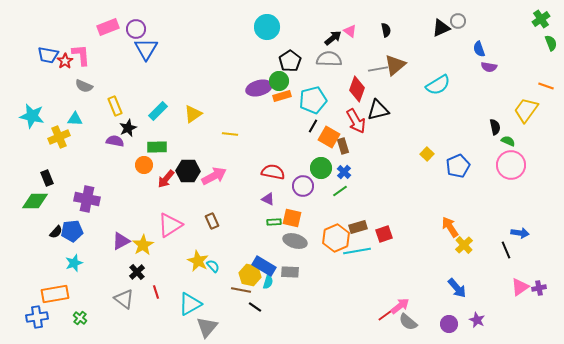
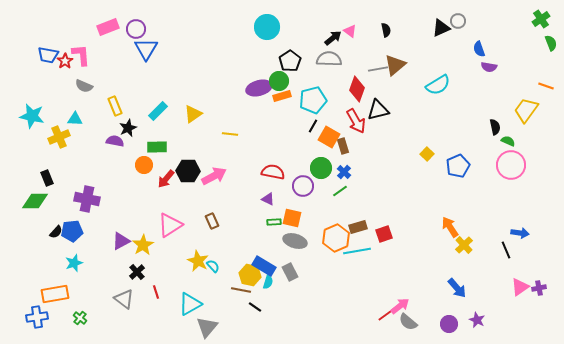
gray rectangle at (290, 272): rotated 60 degrees clockwise
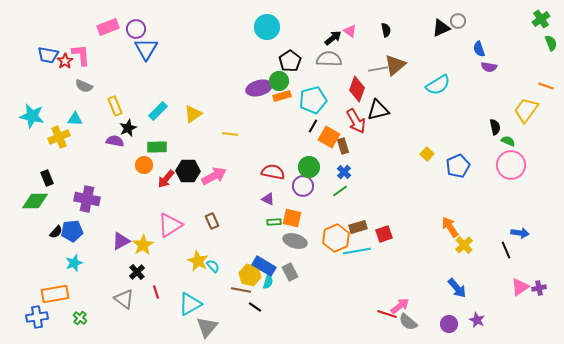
green circle at (321, 168): moved 12 px left, 1 px up
red line at (387, 314): rotated 54 degrees clockwise
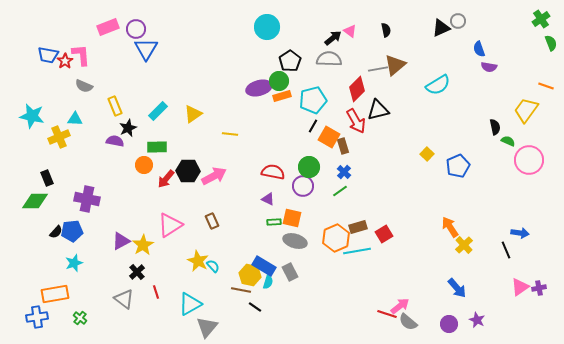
red diamond at (357, 89): rotated 25 degrees clockwise
pink circle at (511, 165): moved 18 px right, 5 px up
red square at (384, 234): rotated 12 degrees counterclockwise
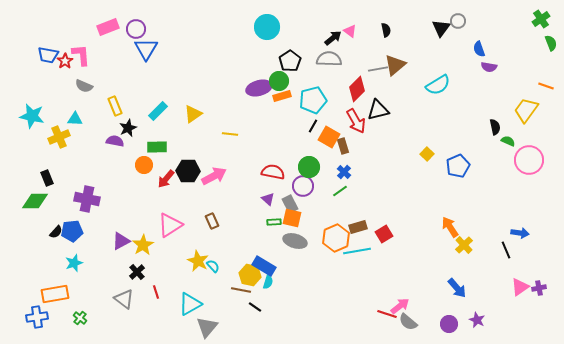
black triangle at (441, 28): rotated 30 degrees counterclockwise
purple triangle at (268, 199): rotated 16 degrees clockwise
gray rectangle at (290, 272): moved 68 px up
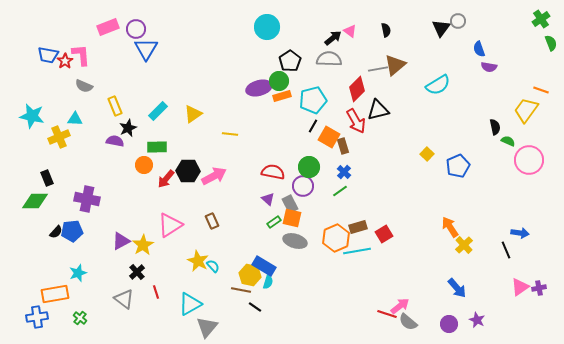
orange line at (546, 86): moved 5 px left, 4 px down
green rectangle at (274, 222): rotated 32 degrees counterclockwise
cyan star at (74, 263): moved 4 px right, 10 px down
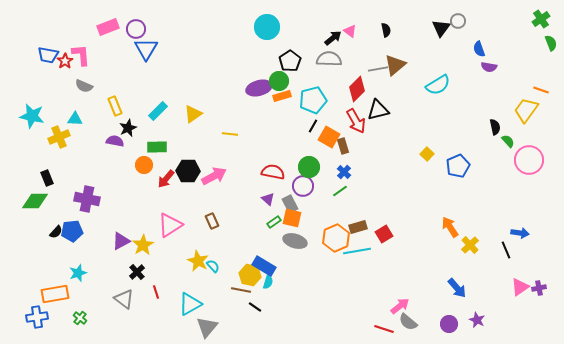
green semicircle at (508, 141): rotated 24 degrees clockwise
yellow cross at (464, 245): moved 6 px right
red line at (387, 314): moved 3 px left, 15 px down
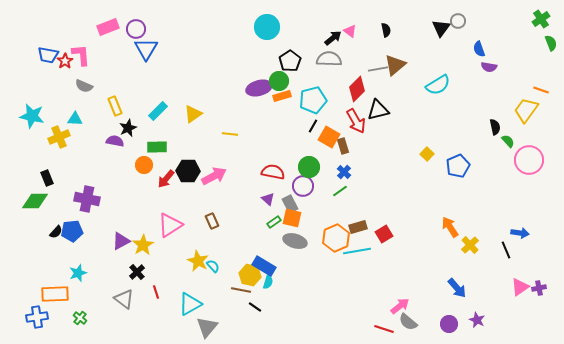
orange rectangle at (55, 294): rotated 8 degrees clockwise
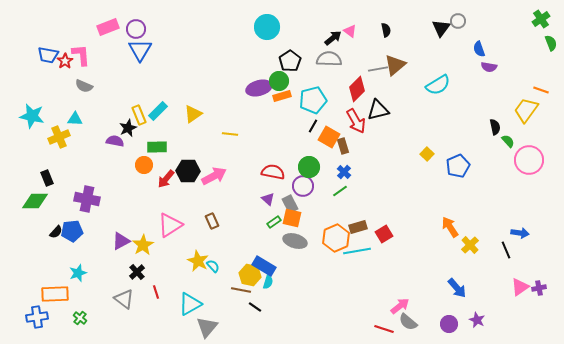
blue triangle at (146, 49): moved 6 px left, 1 px down
yellow rectangle at (115, 106): moved 24 px right, 9 px down
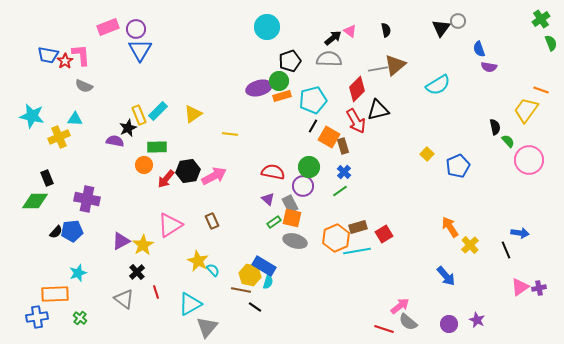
black pentagon at (290, 61): rotated 15 degrees clockwise
black hexagon at (188, 171): rotated 10 degrees counterclockwise
cyan semicircle at (213, 266): moved 4 px down
blue arrow at (457, 288): moved 11 px left, 12 px up
